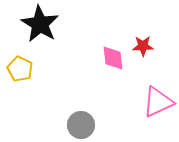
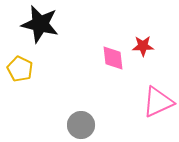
black star: rotated 18 degrees counterclockwise
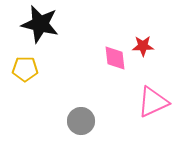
pink diamond: moved 2 px right
yellow pentagon: moved 5 px right; rotated 25 degrees counterclockwise
pink triangle: moved 5 px left
gray circle: moved 4 px up
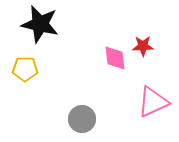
gray circle: moved 1 px right, 2 px up
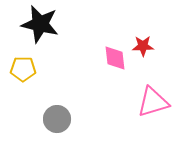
yellow pentagon: moved 2 px left
pink triangle: rotated 8 degrees clockwise
gray circle: moved 25 px left
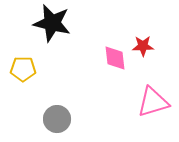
black star: moved 12 px right, 1 px up
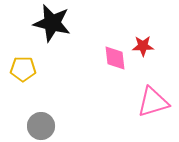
gray circle: moved 16 px left, 7 px down
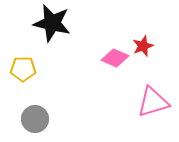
red star: rotated 20 degrees counterclockwise
pink diamond: rotated 60 degrees counterclockwise
gray circle: moved 6 px left, 7 px up
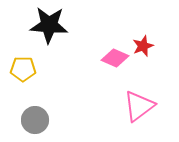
black star: moved 3 px left, 2 px down; rotated 9 degrees counterclockwise
pink triangle: moved 14 px left, 4 px down; rotated 20 degrees counterclockwise
gray circle: moved 1 px down
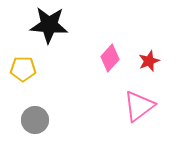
red star: moved 6 px right, 15 px down
pink diamond: moved 5 px left; rotated 72 degrees counterclockwise
